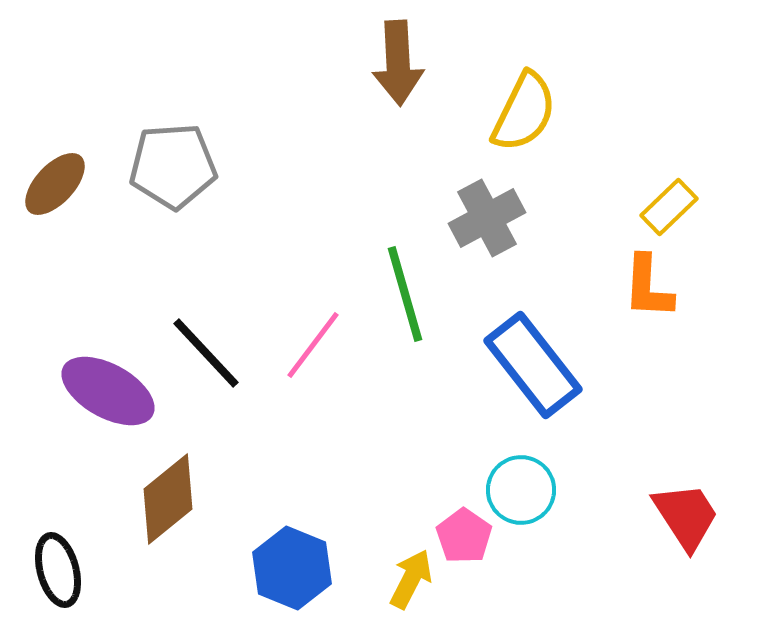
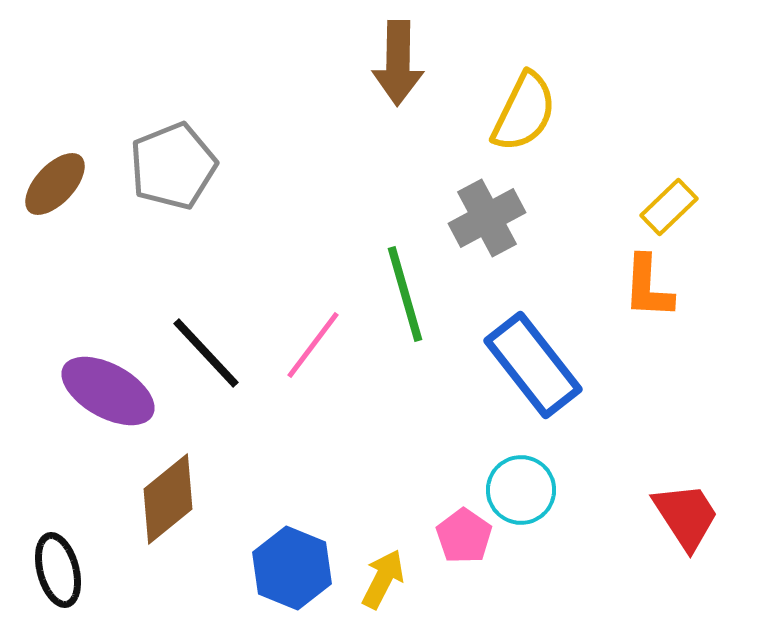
brown arrow: rotated 4 degrees clockwise
gray pentagon: rotated 18 degrees counterclockwise
yellow arrow: moved 28 px left
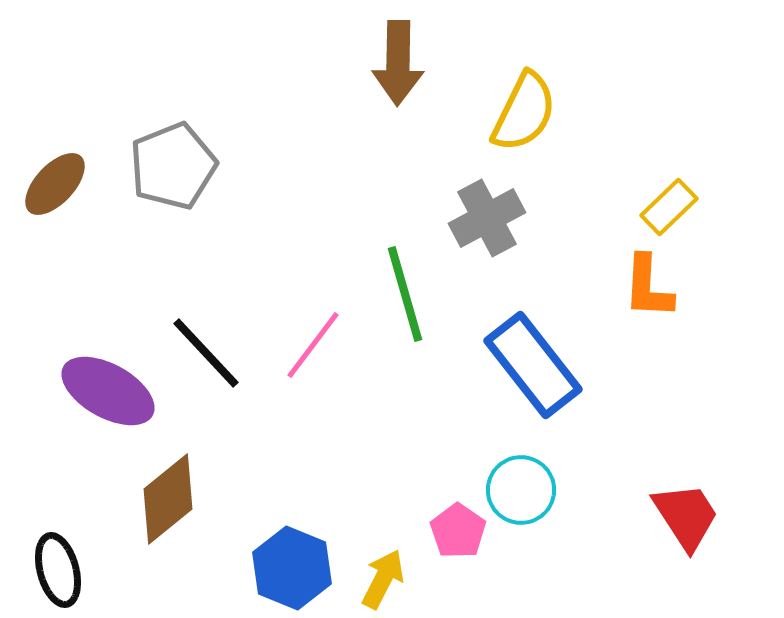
pink pentagon: moved 6 px left, 5 px up
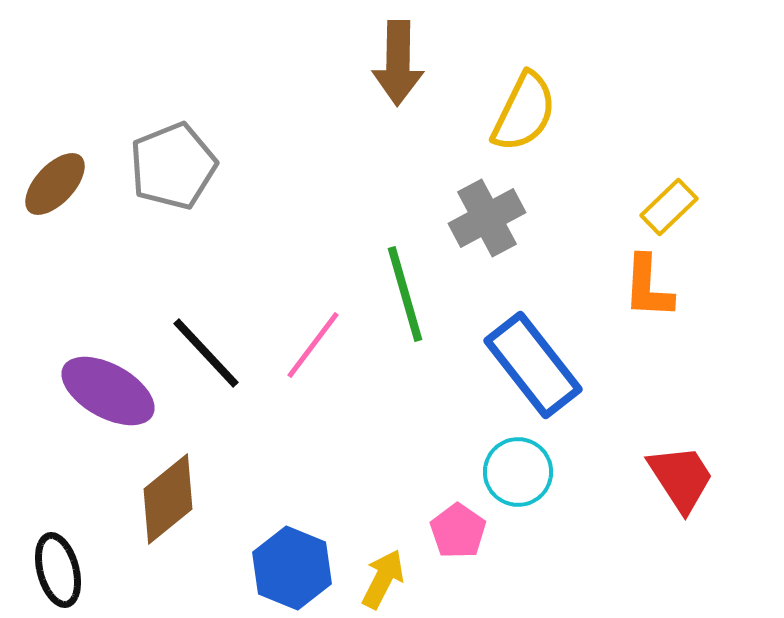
cyan circle: moved 3 px left, 18 px up
red trapezoid: moved 5 px left, 38 px up
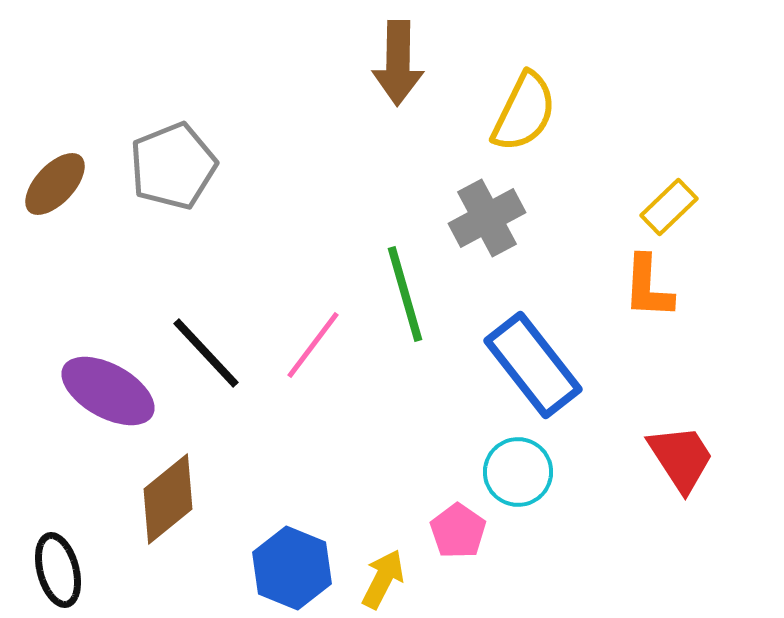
red trapezoid: moved 20 px up
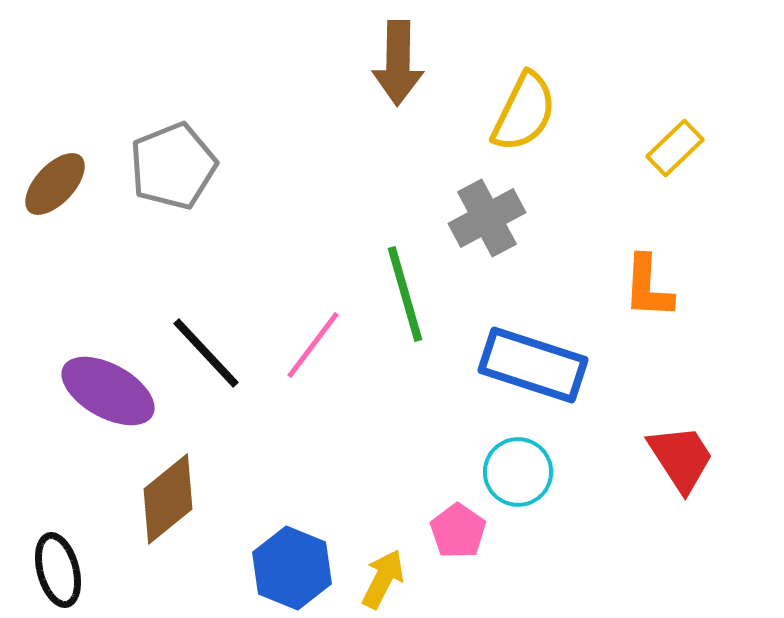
yellow rectangle: moved 6 px right, 59 px up
blue rectangle: rotated 34 degrees counterclockwise
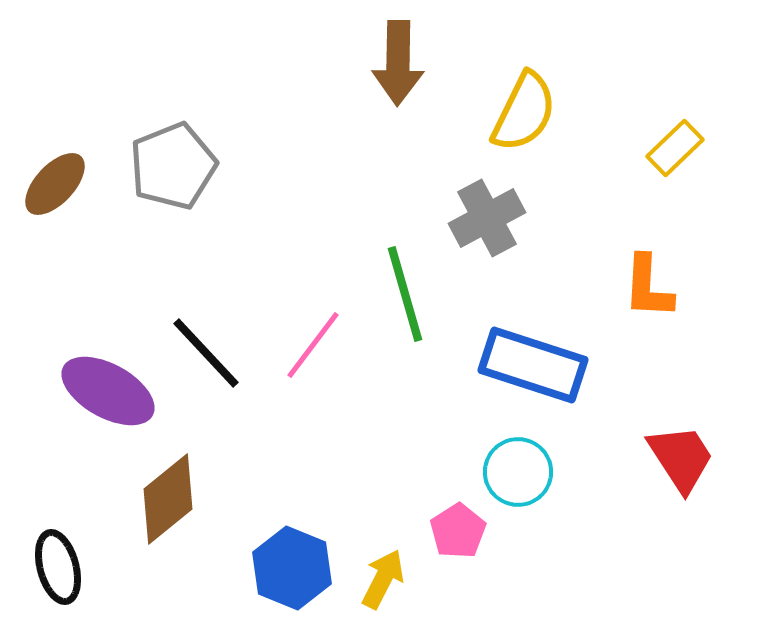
pink pentagon: rotated 4 degrees clockwise
black ellipse: moved 3 px up
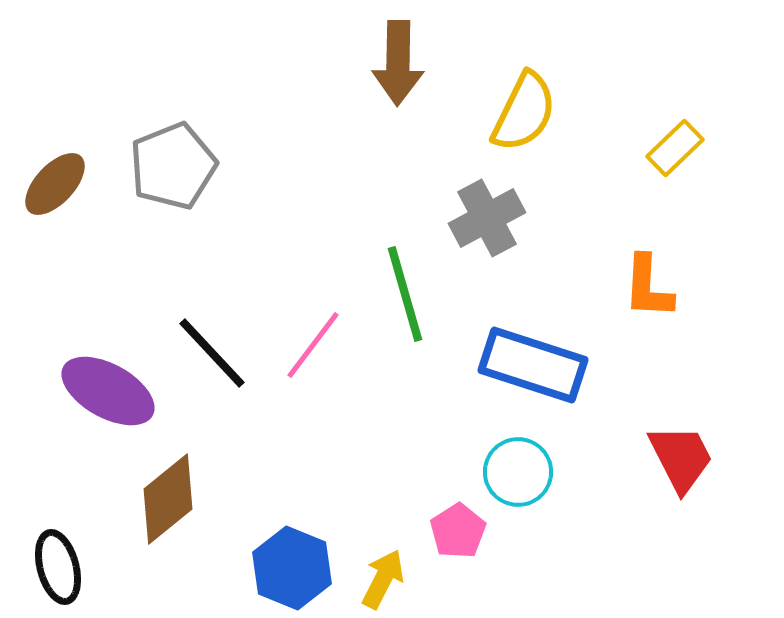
black line: moved 6 px right
red trapezoid: rotated 6 degrees clockwise
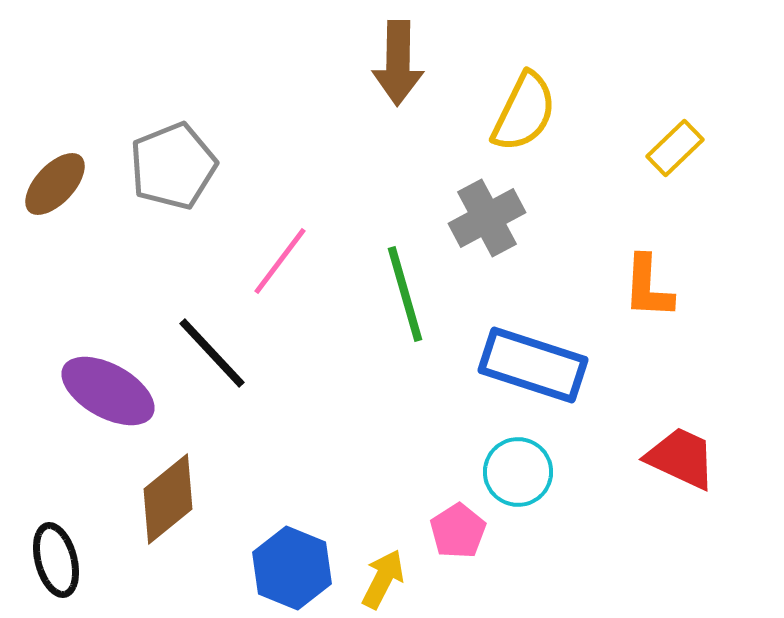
pink line: moved 33 px left, 84 px up
red trapezoid: rotated 38 degrees counterclockwise
black ellipse: moved 2 px left, 7 px up
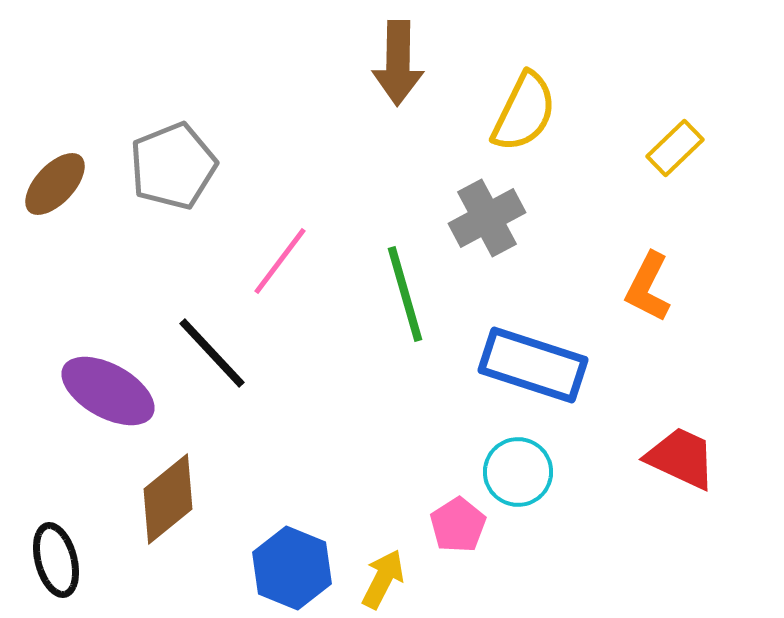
orange L-shape: rotated 24 degrees clockwise
pink pentagon: moved 6 px up
